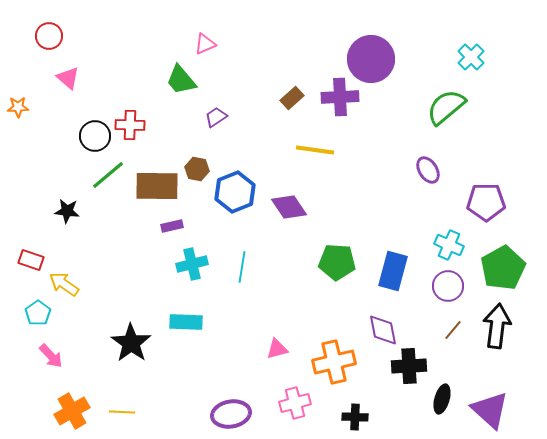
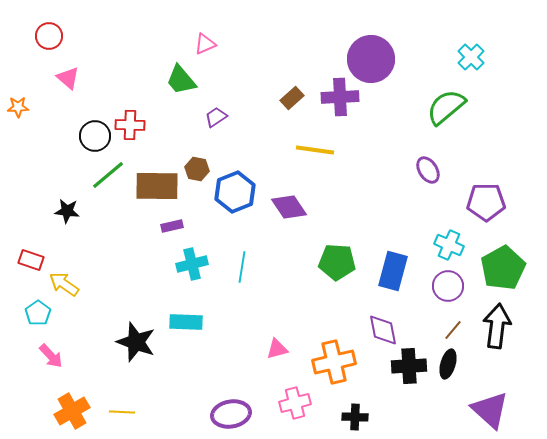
black star at (131, 343): moved 5 px right, 1 px up; rotated 15 degrees counterclockwise
black ellipse at (442, 399): moved 6 px right, 35 px up
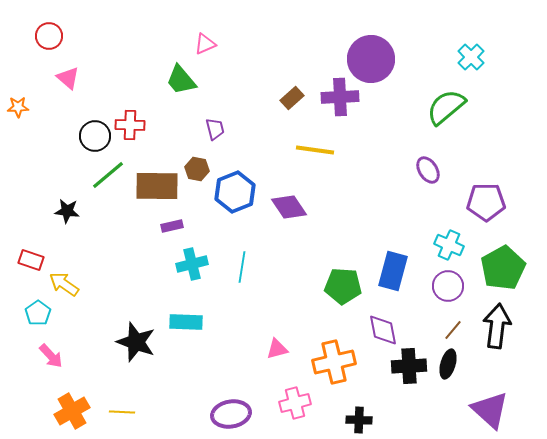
purple trapezoid at (216, 117): moved 1 px left, 12 px down; rotated 110 degrees clockwise
green pentagon at (337, 262): moved 6 px right, 24 px down
black cross at (355, 417): moved 4 px right, 3 px down
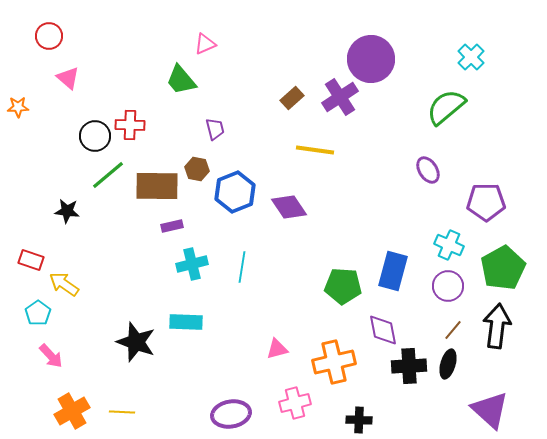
purple cross at (340, 97): rotated 30 degrees counterclockwise
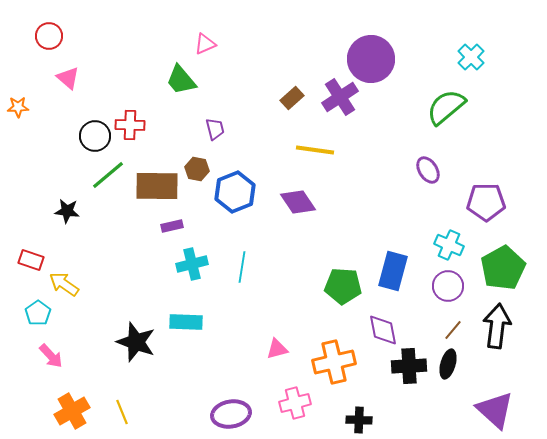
purple diamond at (289, 207): moved 9 px right, 5 px up
purple triangle at (490, 410): moved 5 px right
yellow line at (122, 412): rotated 65 degrees clockwise
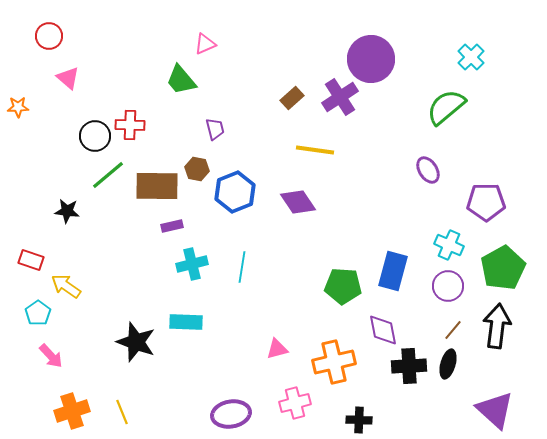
yellow arrow at (64, 284): moved 2 px right, 2 px down
orange cross at (72, 411): rotated 12 degrees clockwise
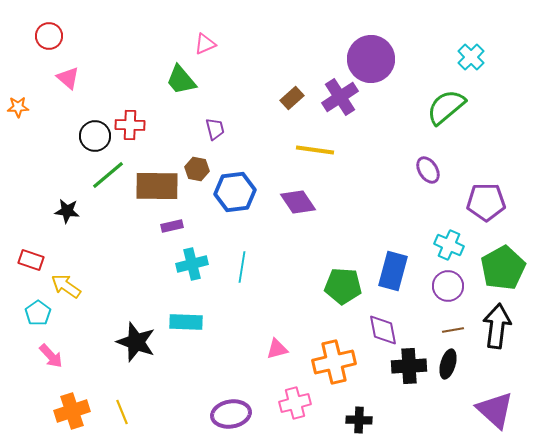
blue hexagon at (235, 192): rotated 15 degrees clockwise
brown line at (453, 330): rotated 40 degrees clockwise
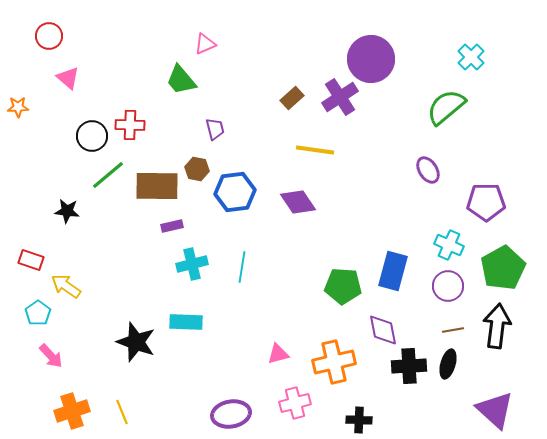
black circle at (95, 136): moved 3 px left
pink triangle at (277, 349): moved 1 px right, 5 px down
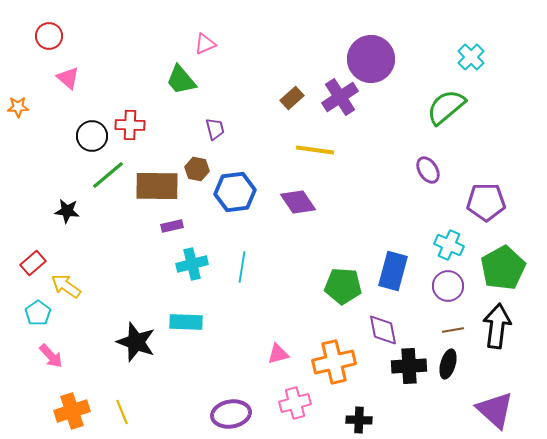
red rectangle at (31, 260): moved 2 px right, 3 px down; rotated 60 degrees counterclockwise
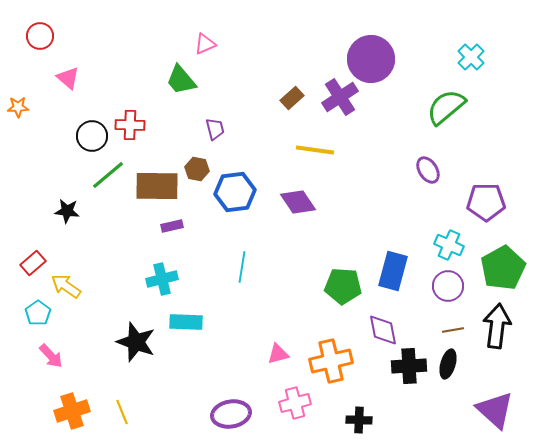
red circle at (49, 36): moved 9 px left
cyan cross at (192, 264): moved 30 px left, 15 px down
orange cross at (334, 362): moved 3 px left, 1 px up
